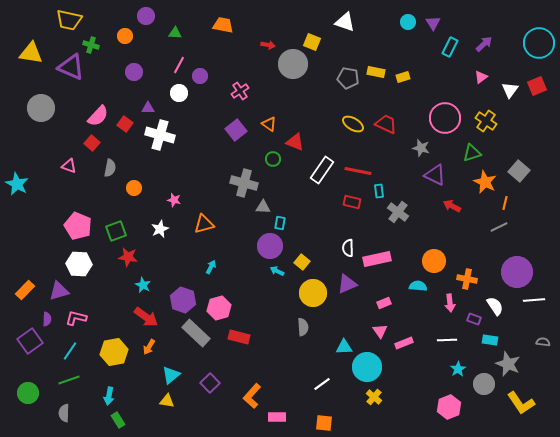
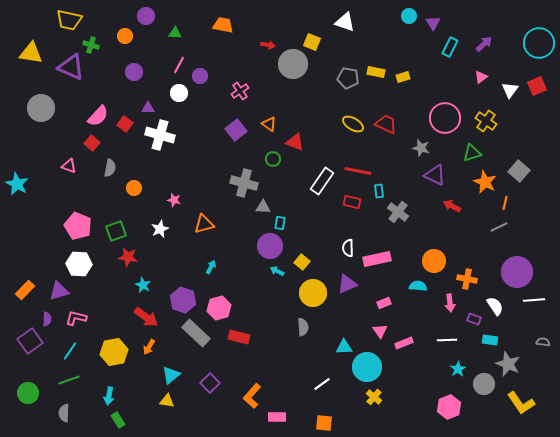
cyan circle at (408, 22): moved 1 px right, 6 px up
white rectangle at (322, 170): moved 11 px down
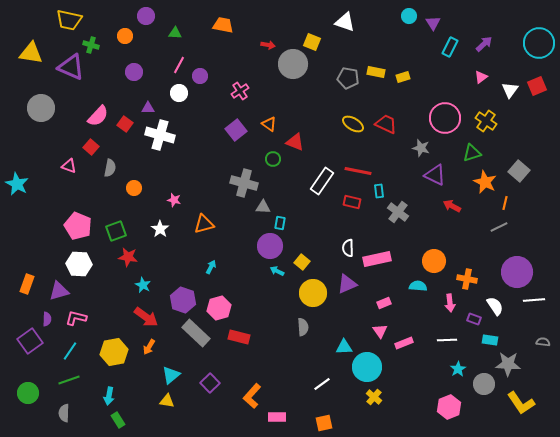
red square at (92, 143): moved 1 px left, 4 px down
white star at (160, 229): rotated 12 degrees counterclockwise
orange rectangle at (25, 290): moved 2 px right, 6 px up; rotated 24 degrees counterclockwise
gray star at (508, 364): rotated 20 degrees counterclockwise
orange square at (324, 423): rotated 18 degrees counterclockwise
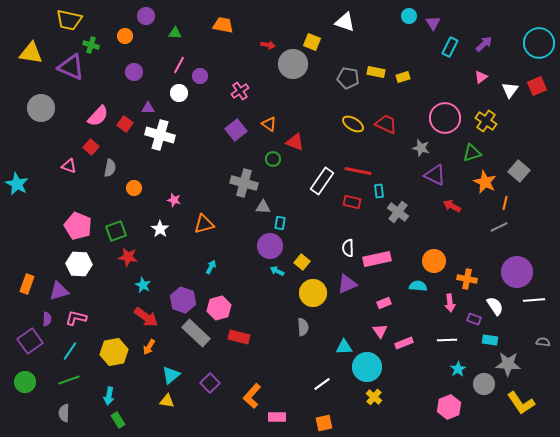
green circle at (28, 393): moved 3 px left, 11 px up
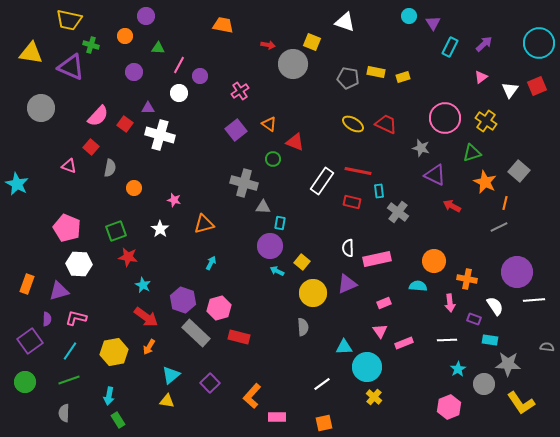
green triangle at (175, 33): moved 17 px left, 15 px down
pink pentagon at (78, 226): moved 11 px left, 2 px down
cyan arrow at (211, 267): moved 4 px up
gray semicircle at (543, 342): moved 4 px right, 5 px down
